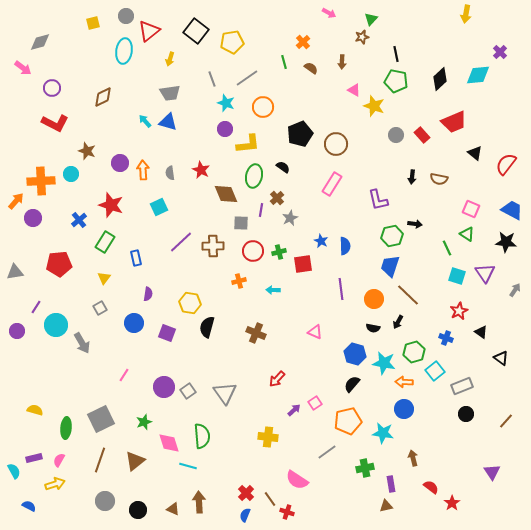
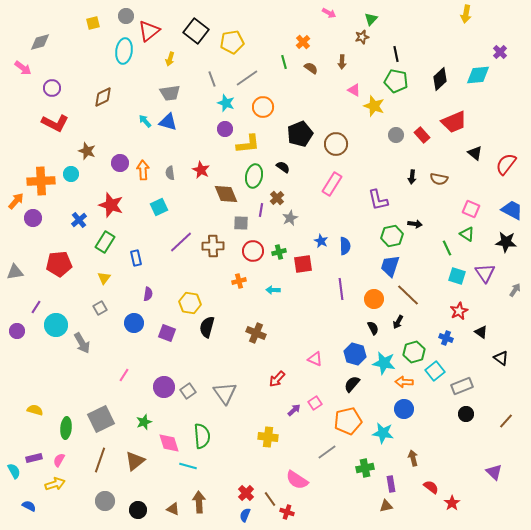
black semicircle at (373, 328): rotated 128 degrees counterclockwise
pink triangle at (315, 332): moved 27 px down
purple triangle at (492, 472): moved 2 px right; rotated 12 degrees counterclockwise
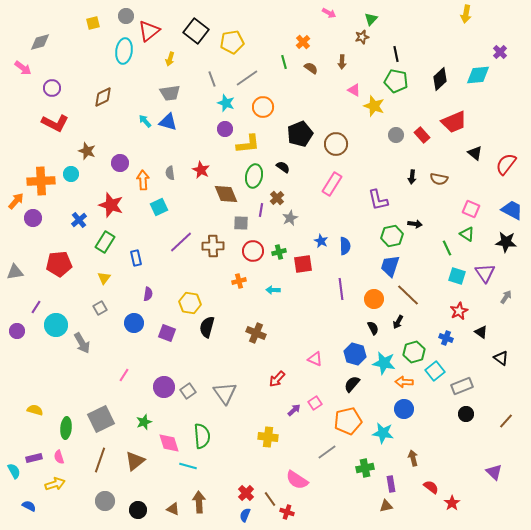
orange arrow at (143, 170): moved 10 px down
gray arrow at (515, 290): moved 9 px left, 7 px down
pink semicircle at (59, 460): moved 3 px up; rotated 48 degrees counterclockwise
